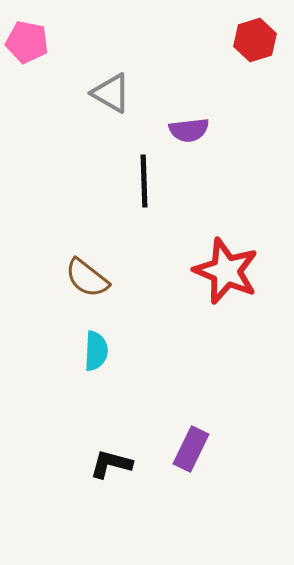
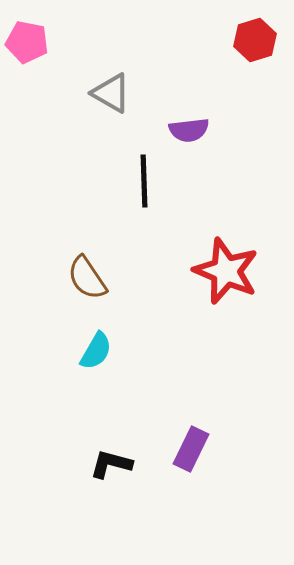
brown semicircle: rotated 18 degrees clockwise
cyan semicircle: rotated 27 degrees clockwise
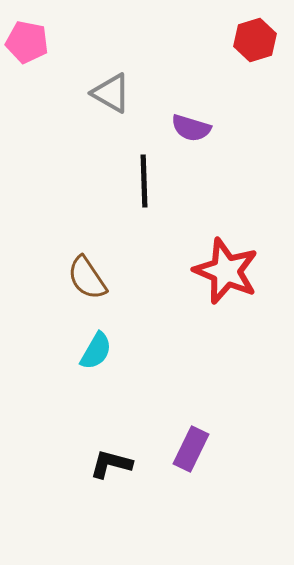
purple semicircle: moved 2 px right, 2 px up; rotated 24 degrees clockwise
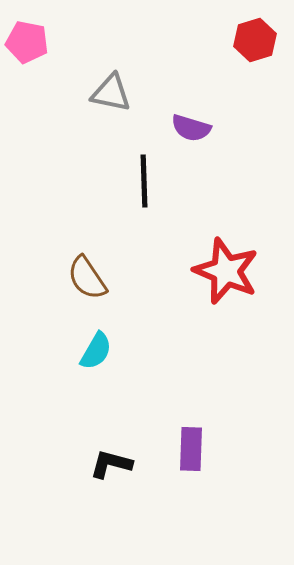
gray triangle: rotated 18 degrees counterclockwise
purple rectangle: rotated 24 degrees counterclockwise
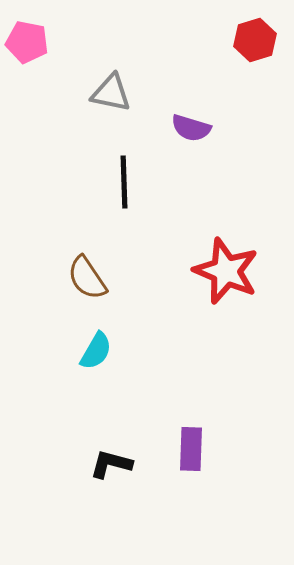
black line: moved 20 px left, 1 px down
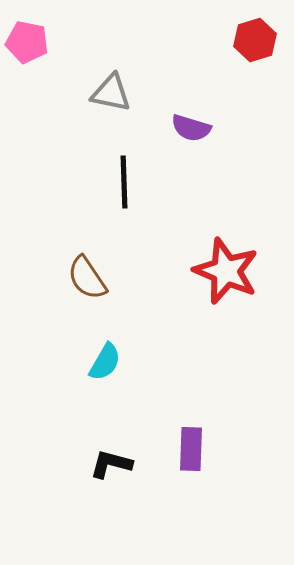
cyan semicircle: moved 9 px right, 11 px down
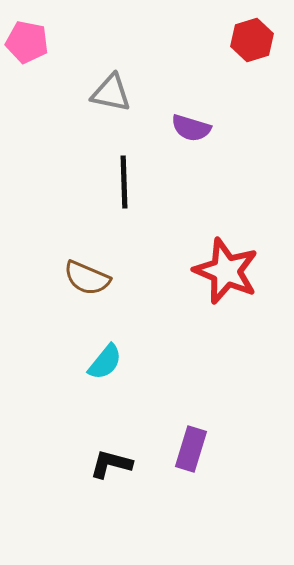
red hexagon: moved 3 px left
brown semicircle: rotated 33 degrees counterclockwise
cyan semicircle: rotated 9 degrees clockwise
purple rectangle: rotated 15 degrees clockwise
